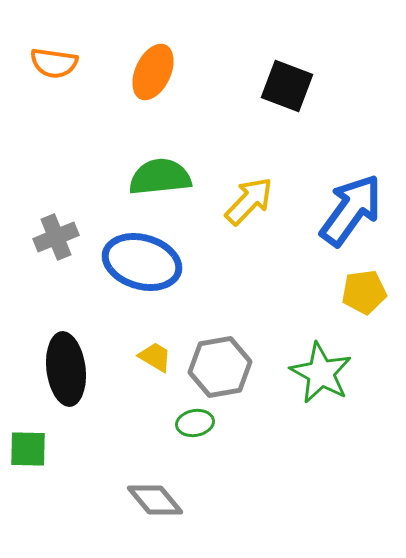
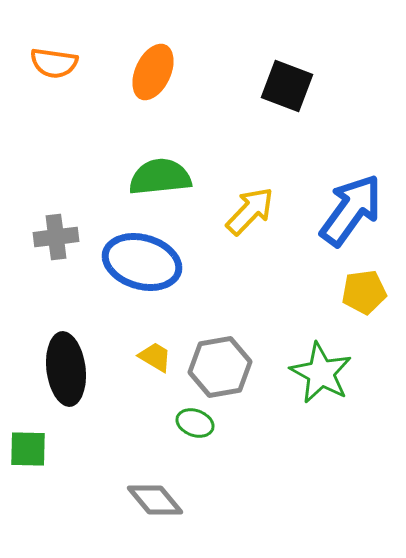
yellow arrow: moved 1 px right, 10 px down
gray cross: rotated 15 degrees clockwise
green ellipse: rotated 30 degrees clockwise
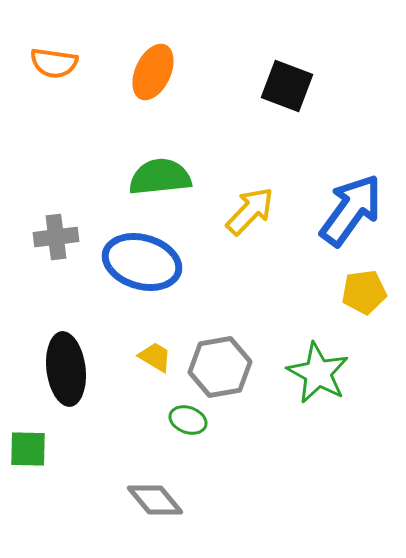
green star: moved 3 px left
green ellipse: moved 7 px left, 3 px up
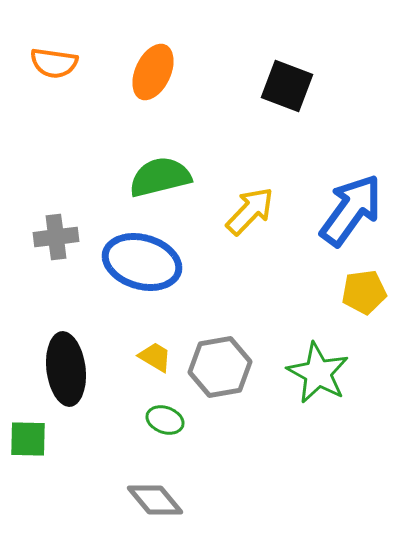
green semicircle: rotated 8 degrees counterclockwise
green ellipse: moved 23 px left
green square: moved 10 px up
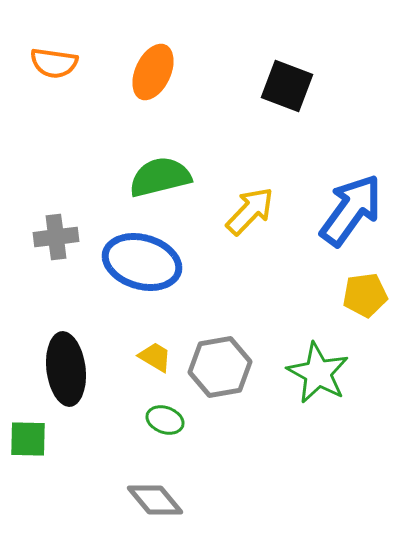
yellow pentagon: moved 1 px right, 3 px down
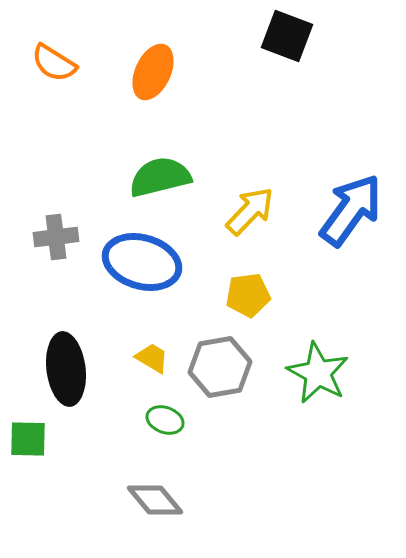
orange semicircle: rotated 24 degrees clockwise
black square: moved 50 px up
yellow pentagon: moved 117 px left
yellow trapezoid: moved 3 px left, 1 px down
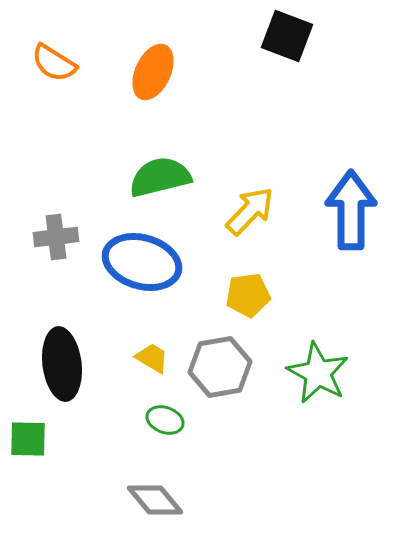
blue arrow: rotated 36 degrees counterclockwise
black ellipse: moved 4 px left, 5 px up
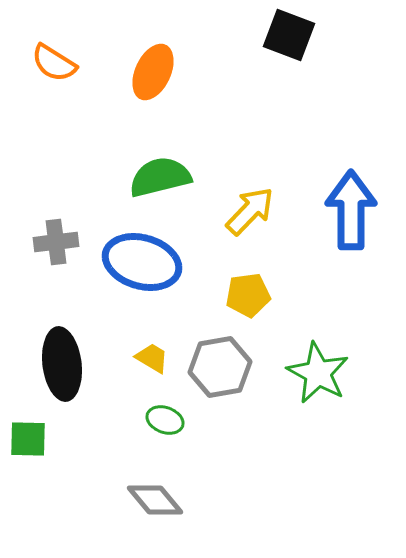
black square: moved 2 px right, 1 px up
gray cross: moved 5 px down
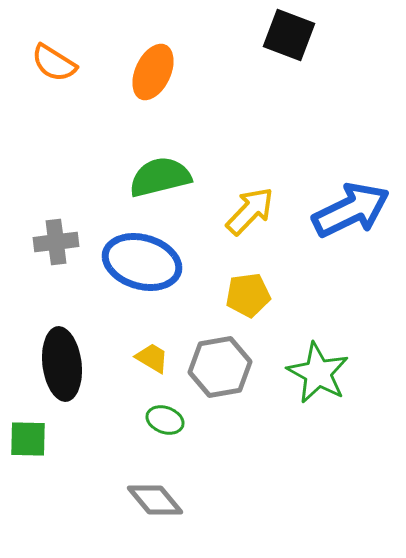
blue arrow: rotated 64 degrees clockwise
